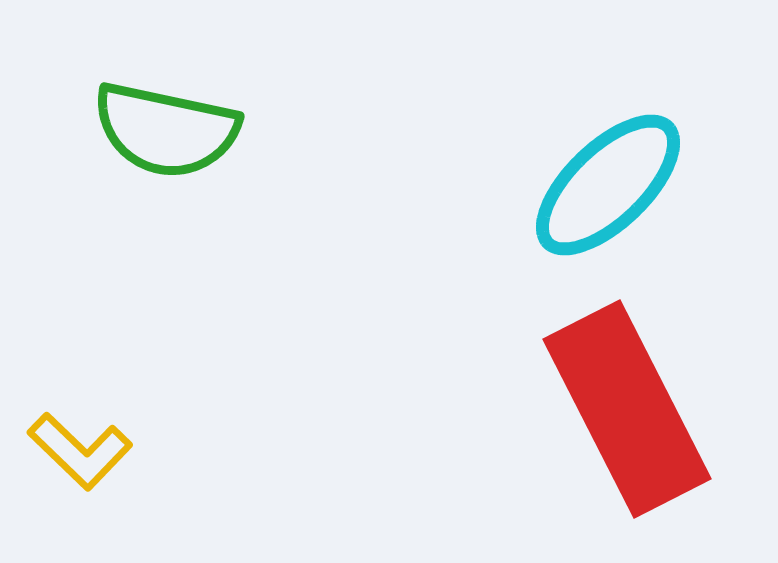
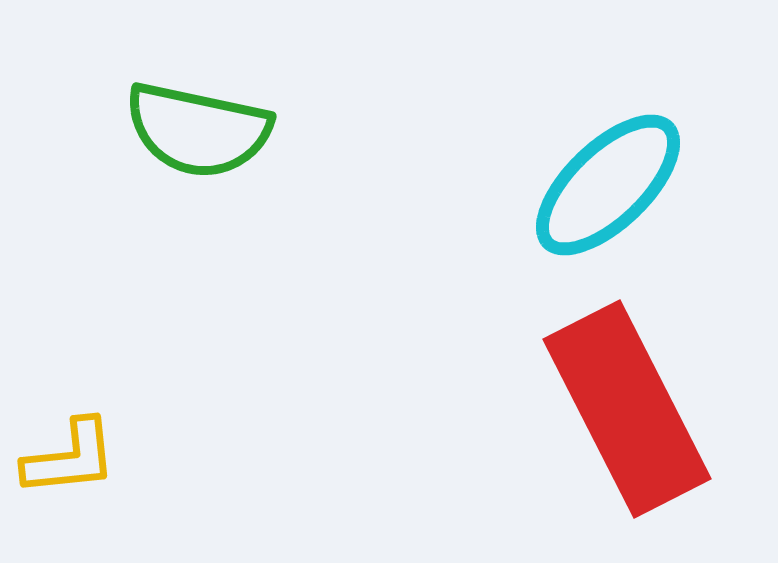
green semicircle: moved 32 px right
yellow L-shape: moved 10 px left, 7 px down; rotated 50 degrees counterclockwise
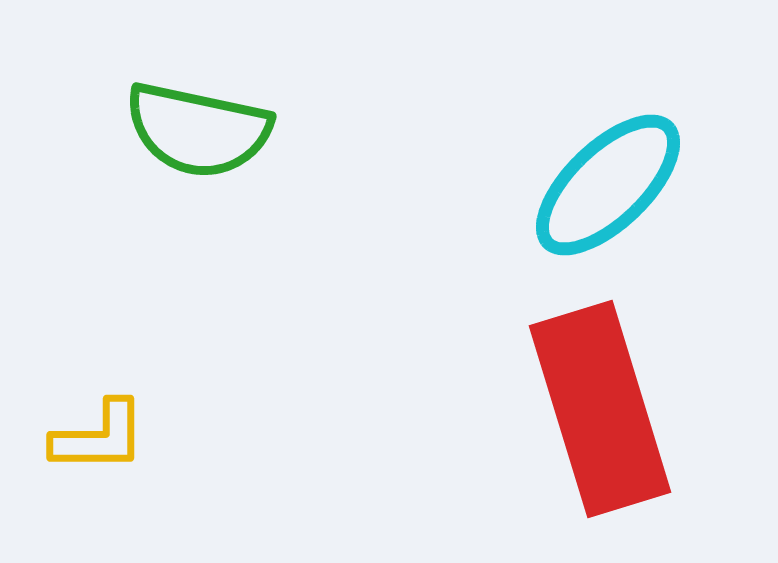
red rectangle: moved 27 px left; rotated 10 degrees clockwise
yellow L-shape: moved 29 px right, 21 px up; rotated 6 degrees clockwise
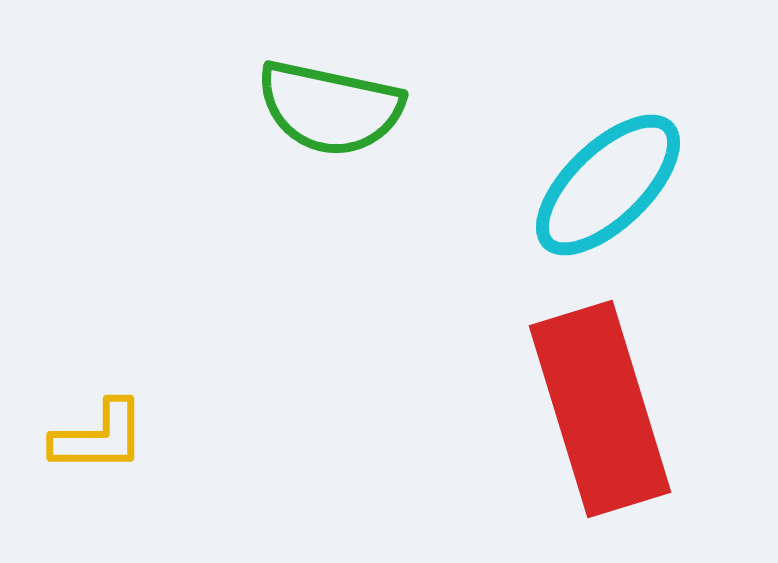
green semicircle: moved 132 px right, 22 px up
